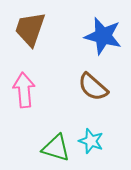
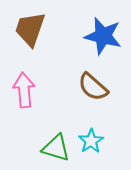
cyan star: rotated 20 degrees clockwise
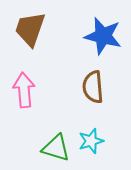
brown semicircle: rotated 44 degrees clockwise
cyan star: rotated 15 degrees clockwise
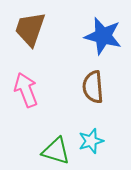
pink arrow: moved 2 px right; rotated 16 degrees counterclockwise
green triangle: moved 3 px down
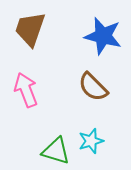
brown semicircle: rotated 40 degrees counterclockwise
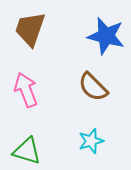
blue star: moved 3 px right
green triangle: moved 29 px left
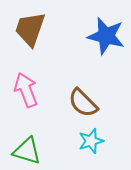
brown semicircle: moved 10 px left, 16 px down
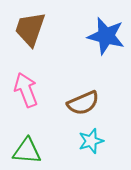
brown semicircle: rotated 68 degrees counterclockwise
green triangle: rotated 12 degrees counterclockwise
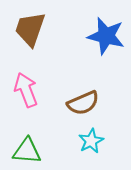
cyan star: rotated 10 degrees counterclockwise
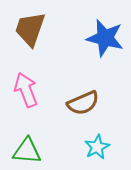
blue star: moved 1 px left, 2 px down
cyan star: moved 6 px right, 6 px down
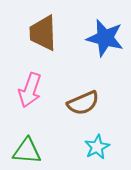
brown trapezoid: moved 13 px right, 4 px down; rotated 21 degrees counterclockwise
pink arrow: moved 4 px right; rotated 140 degrees counterclockwise
